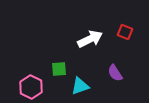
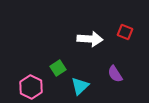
white arrow: rotated 30 degrees clockwise
green square: moved 1 px left, 1 px up; rotated 28 degrees counterclockwise
purple semicircle: moved 1 px down
cyan triangle: rotated 24 degrees counterclockwise
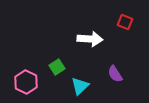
red square: moved 10 px up
green square: moved 1 px left, 1 px up
pink hexagon: moved 5 px left, 5 px up
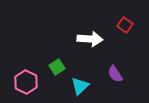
red square: moved 3 px down; rotated 14 degrees clockwise
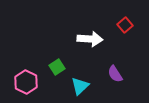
red square: rotated 14 degrees clockwise
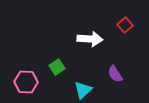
pink hexagon: rotated 25 degrees counterclockwise
cyan triangle: moved 3 px right, 4 px down
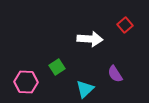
cyan triangle: moved 2 px right, 1 px up
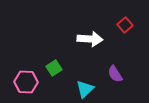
green square: moved 3 px left, 1 px down
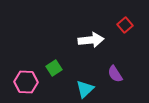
white arrow: moved 1 px right, 1 px down; rotated 10 degrees counterclockwise
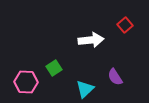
purple semicircle: moved 3 px down
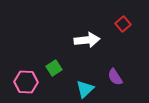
red square: moved 2 px left, 1 px up
white arrow: moved 4 px left
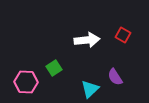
red square: moved 11 px down; rotated 21 degrees counterclockwise
cyan triangle: moved 5 px right
